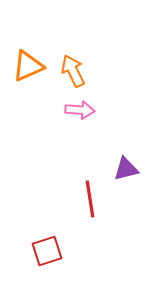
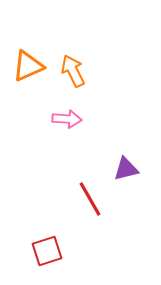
pink arrow: moved 13 px left, 9 px down
red line: rotated 21 degrees counterclockwise
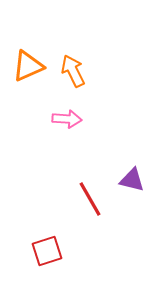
purple triangle: moved 6 px right, 11 px down; rotated 28 degrees clockwise
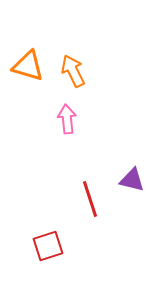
orange triangle: rotated 40 degrees clockwise
pink arrow: rotated 100 degrees counterclockwise
red line: rotated 12 degrees clockwise
red square: moved 1 px right, 5 px up
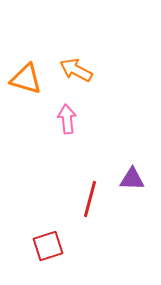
orange triangle: moved 2 px left, 13 px down
orange arrow: moved 3 px right, 1 px up; rotated 36 degrees counterclockwise
purple triangle: moved 1 px up; rotated 12 degrees counterclockwise
red line: rotated 33 degrees clockwise
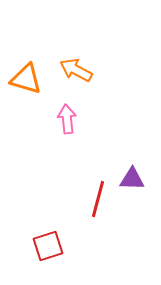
red line: moved 8 px right
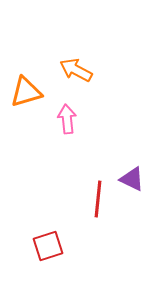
orange triangle: moved 13 px down; rotated 32 degrees counterclockwise
purple triangle: rotated 24 degrees clockwise
red line: rotated 9 degrees counterclockwise
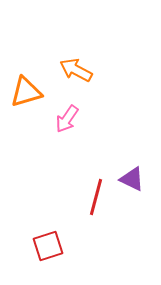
pink arrow: rotated 140 degrees counterclockwise
red line: moved 2 px left, 2 px up; rotated 9 degrees clockwise
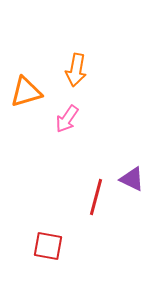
orange arrow: rotated 108 degrees counterclockwise
red square: rotated 28 degrees clockwise
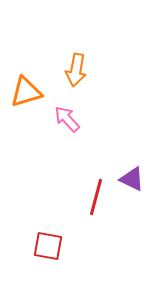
pink arrow: rotated 104 degrees clockwise
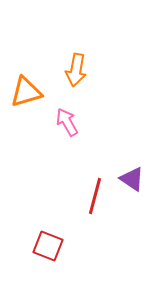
pink arrow: moved 3 px down; rotated 12 degrees clockwise
purple triangle: rotated 8 degrees clockwise
red line: moved 1 px left, 1 px up
red square: rotated 12 degrees clockwise
